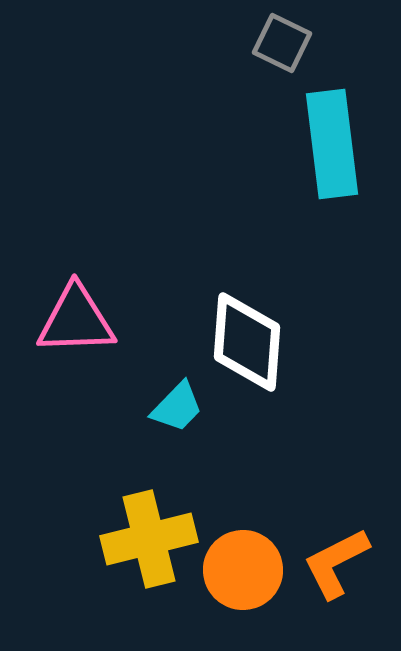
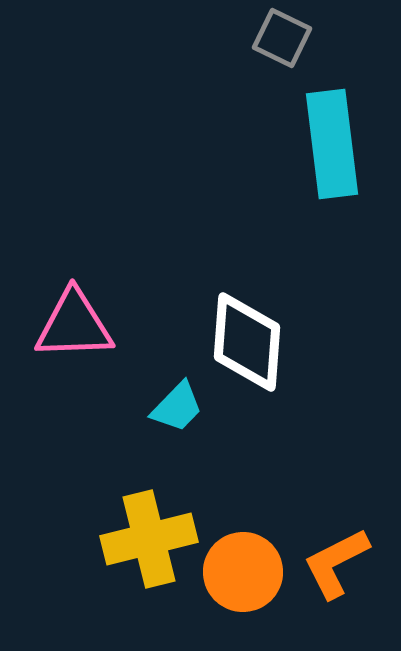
gray square: moved 5 px up
pink triangle: moved 2 px left, 5 px down
orange circle: moved 2 px down
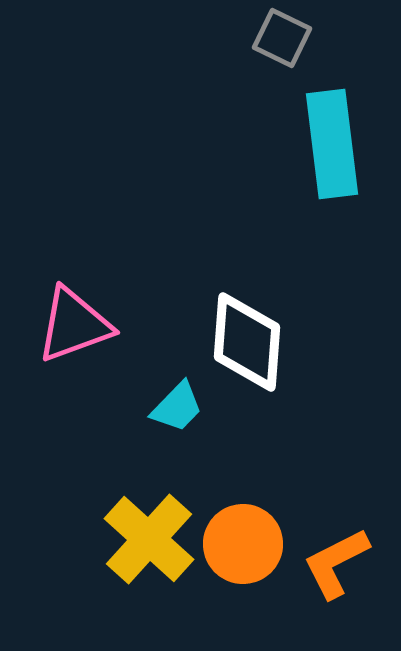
pink triangle: rotated 18 degrees counterclockwise
yellow cross: rotated 34 degrees counterclockwise
orange circle: moved 28 px up
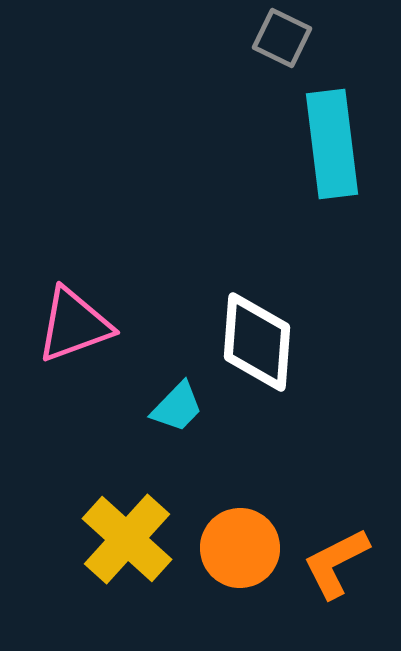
white diamond: moved 10 px right
yellow cross: moved 22 px left
orange circle: moved 3 px left, 4 px down
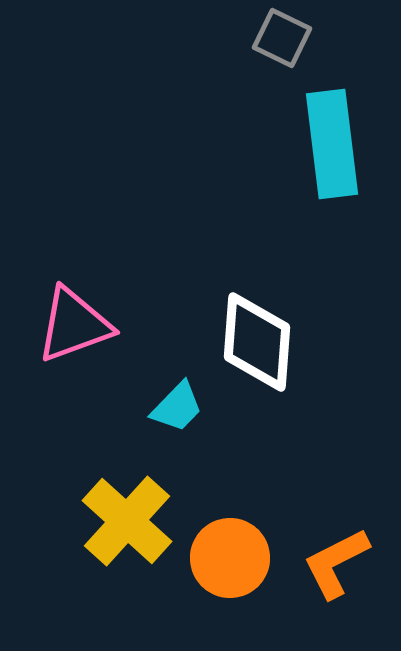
yellow cross: moved 18 px up
orange circle: moved 10 px left, 10 px down
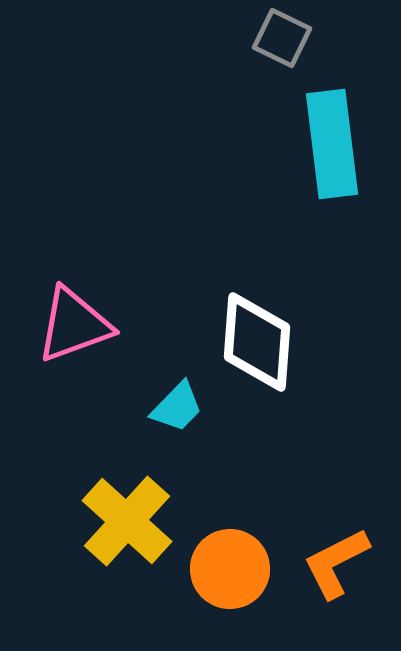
orange circle: moved 11 px down
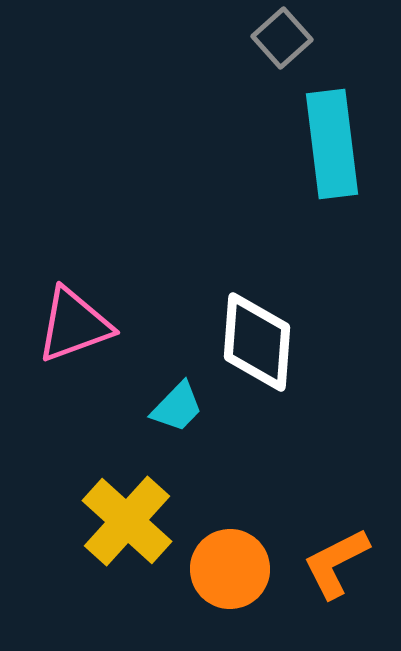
gray square: rotated 22 degrees clockwise
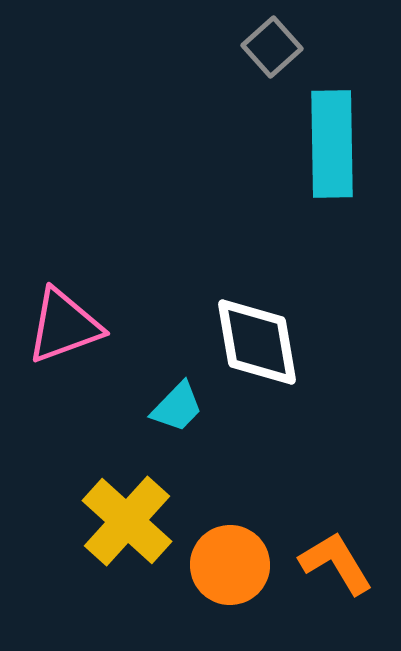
gray square: moved 10 px left, 9 px down
cyan rectangle: rotated 6 degrees clockwise
pink triangle: moved 10 px left, 1 px down
white diamond: rotated 14 degrees counterclockwise
orange L-shape: rotated 86 degrees clockwise
orange circle: moved 4 px up
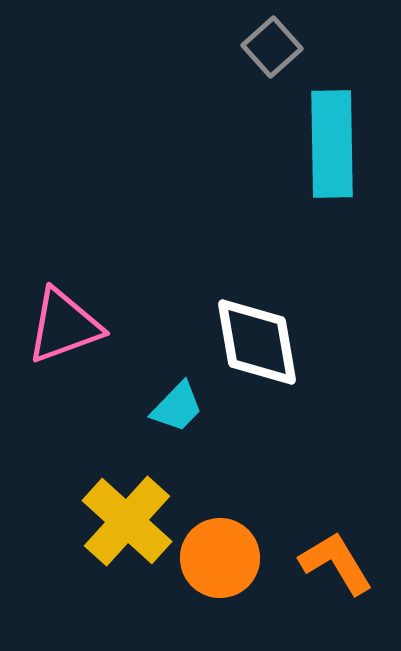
orange circle: moved 10 px left, 7 px up
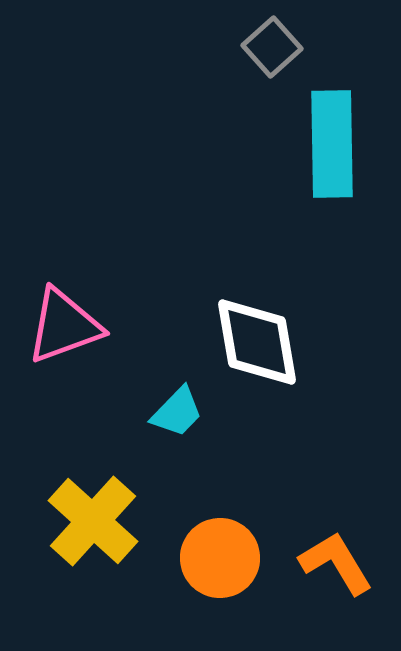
cyan trapezoid: moved 5 px down
yellow cross: moved 34 px left
